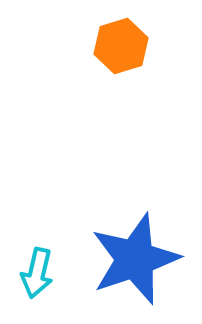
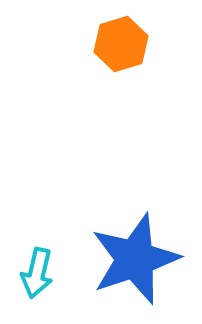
orange hexagon: moved 2 px up
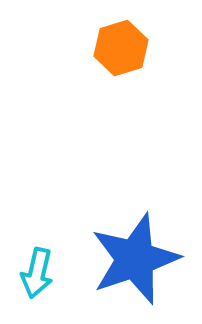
orange hexagon: moved 4 px down
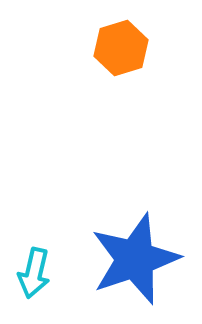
cyan arrow: moved 3 px left
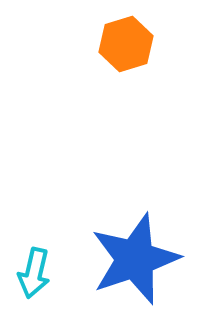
orange hexagon: moved 5 px right, 4 px up
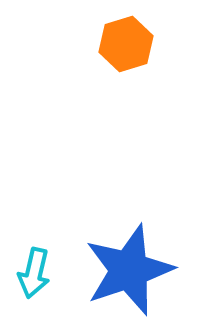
blue star: moved 6 px left, 11 px down
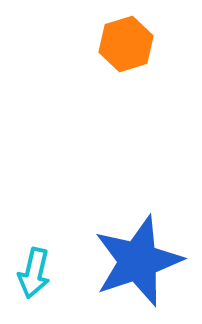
blue star: moved 9 px right, 9 px up
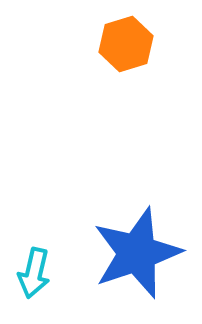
blue star: moved 1 px left, 8 px up
